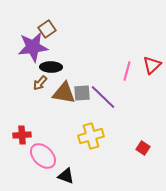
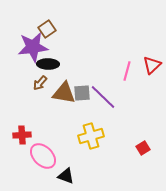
black ellipse: moved 3 px left, 3 px up
red square: rotated 24 degrees clockwise
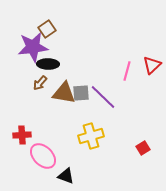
gray square: moved 1 px left
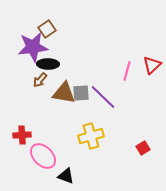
brown arrow: moved 3 px up
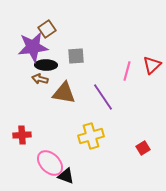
black ellipse: moved 2 px left, 1 px down
brown arrow: moved 1 px up; rotated 63 degrees clockwise
gray square: moved 5 px left, 37 px up
purple line: rotated 12 degrees clockwise
pink ellipse: moved 7 px right, 7 px down
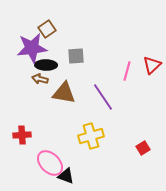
purple star: moved 1 px left, 1 px down
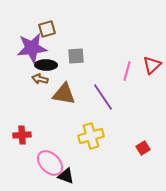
brown square: rotated 18 degrees clockwise
brown triangle: moved 1 px down
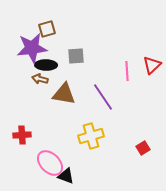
pink line: rotated 18 degrees counterclockwise
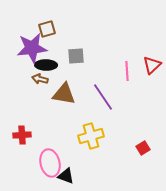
pink ellipse: rotated 32 degrees clockwise
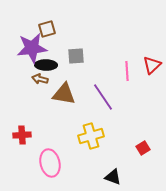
black triangle: moved 47 px right, 1 px down
